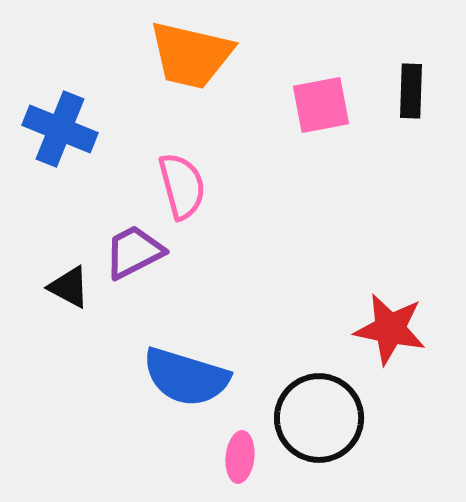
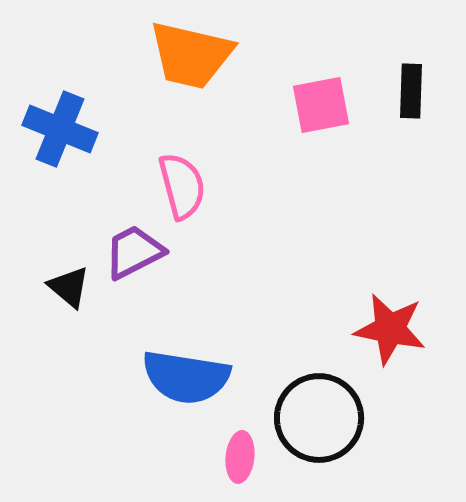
black triangle: rotated 12 degrees clockwise
blue semicircle: rotated 8 degrees counterclockwise
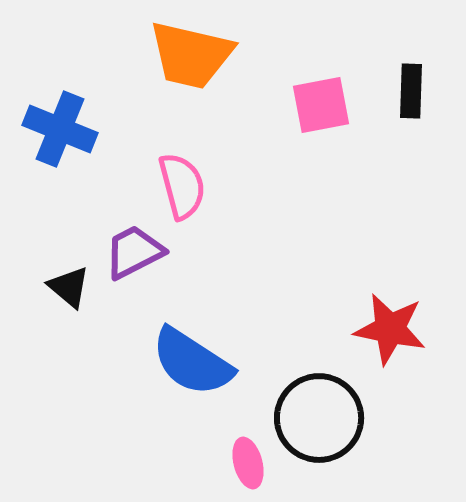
blue semicircle: moved 6 px right, 15 px up; rotated 24 degrees clockwise
pink ellipse: moved 8 px right, 6 px down; rotated 21 degrees counterclockwise
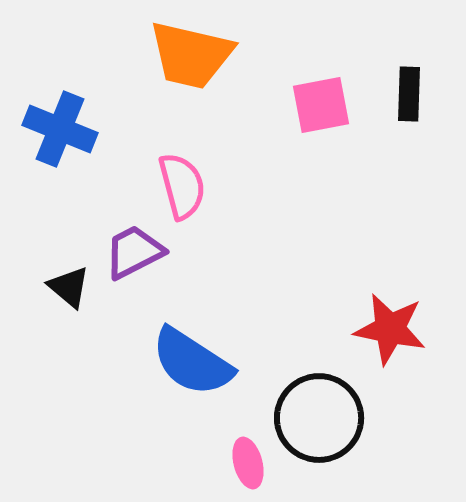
black rectangle: moved 2 px left, 3 px down
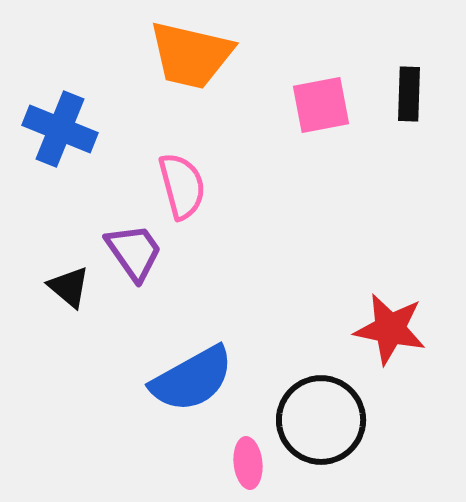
purple trapezoid: rotated 82 degrees clockwise
blue semicircle: moved 17 px down; rotated 62 degrees counterclockwise
black circle: moved 2 px right, 2 px down
pink ellipse: rotated 9 degrees clockwise
